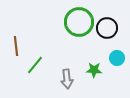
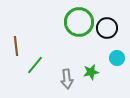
green star: moved 3 px left, 2 px down; rotated 14 degrees counterclockwise
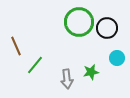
brown line: rotated 18 degrees counterclockwise
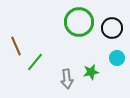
black circle: moved 5 px right
green line: moved 3 px up
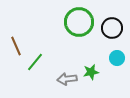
gray arrow: rotated 90 degrees clockwise
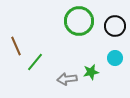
green circle: moved 1 px up
black circle: moved 3 px right, 2 px up
cyan circle: moved 2 px left
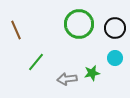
green circle: moved 3 px down
black circle: moved 2 px down
brown line: moved 16 px up
green line: moved 1 px right
green star: moved 1 px right, 1 px down
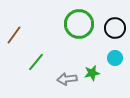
brown line: moved 2 px left, 5 px down; rotated 60 degrees clockwise
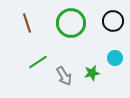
green circle: moved 8 px left, 1 px up
black circle: moved 2 px left, 7 px up
brown line: moved 13 px right, 12 px up; rotated 54 degrees counterclockwise
green line: moved 2 px right; rotated 18 degrees clockwise
gray arrow: moved 3 px left, 3 px up; rotated 114 degrees counterclockwise
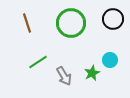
black circle: moved 2 px up
cyan circle: moved 5 px left, 2 px down
green star: rotated 14 degrees counterclockwise
